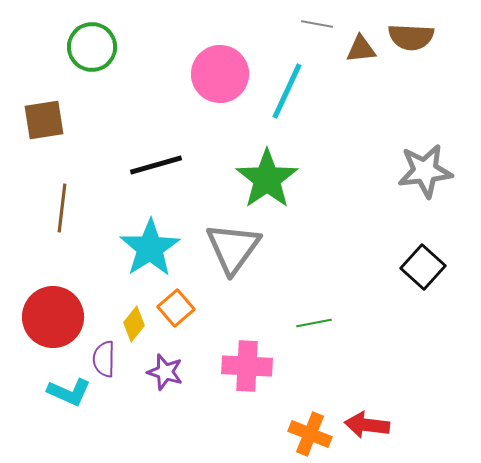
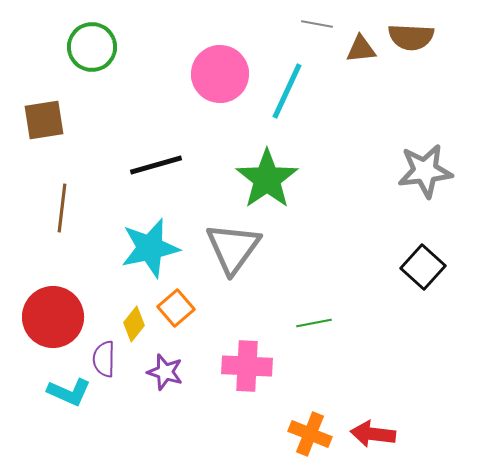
cyan star: rotated 20 degrees clockwise
red arrow: moved 6 px right, 9 px down
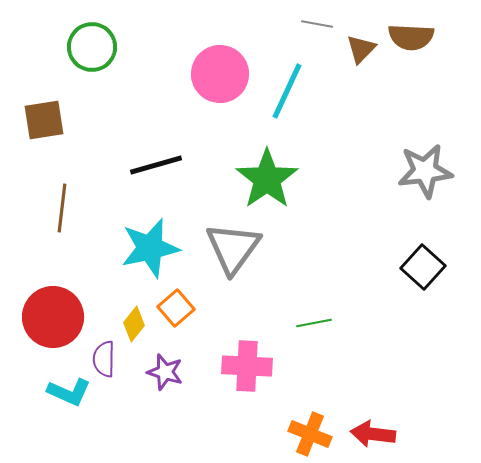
brown triangle: rotated 40 degrees counterclockwise
